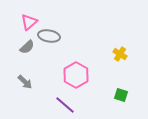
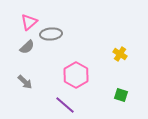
gray ellipse: moved 2 px right, 2 px up; rotated 15 degrees counterclockwise
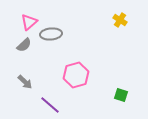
gray semicircle: moved 3 px left, 2 px up
yellow cross: moved 34 px up
pink hexagon: rotated 15 degrees clockwise
purple line: moved 15 px left
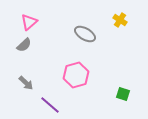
gray ellipse: moved 34 px right; rotated 35 degrees clockwise
gray arrow: moved 1 px right, 1 px down
green square: moved 2 px right, 1 px up
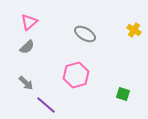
yellow cross: moved 14 px right, 10 px down
gray semicircle: moved 3 px right, 2 px down
purple line: moved 4 px left
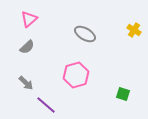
pink triangle: moved 3 px up
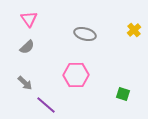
pink triangle: rotated 24 degrees counterclockwise
yellow cross: rotated 16 degrees clockwise
gray ellipse: rotated 15 degrees counterclockwise
pink hexagon: rotated 15 degrees clockwise
gray arrow: moved 1 px left
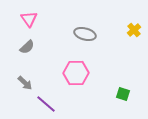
pink hexagon: moved 2 px up
purple line: moved 1 px up
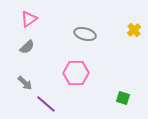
pink triangle: rotated 30 degrees clockwise
green square: moved 4 px down
